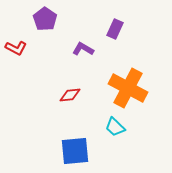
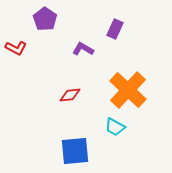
orange cross: moved 2 px down; rotated 15 degrees clockwise
cyan trapezoid: rotated 15 degrees counterclockwise
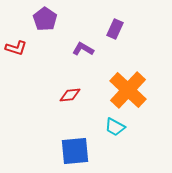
red L-shape: rotated 10 degrees counterclockwise
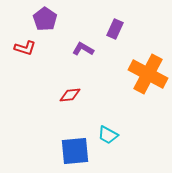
red L-shape: moved 9 px right
orange cross: moved 20 px right, 16 px up; rotated 15 degrees counterclockwise
cyan trapezoid: moved 7 px left, 8 px down
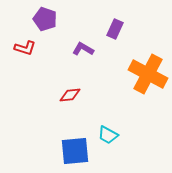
purple pentagon: rotated 15 degrees counterclockwise
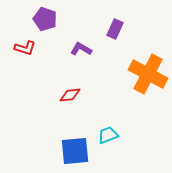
purple L-shape: moved 2 px left
cyan trapezoid: rotated 130 degrees clockwise
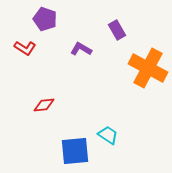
purple rectangle: moved 2 px right, 1 px down; rotated 54 degrees counterclockwise
red L-shape: rotated 15 degrees clockwise
orange cross: moved 6 px up
red diamond: moved 26 px left, 10 px down
cyan trapezoid: rotated 55 degrees clockwise
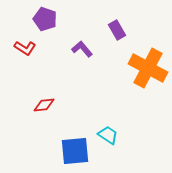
purple L-shape: moved 1 px right; rotated 20 degrees clockwise
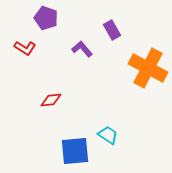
purple pentagon: moved 1 px right, 1 px up
purple rectangle: moved 5 px left
red diamond: moved 7 px right, 5 px up
